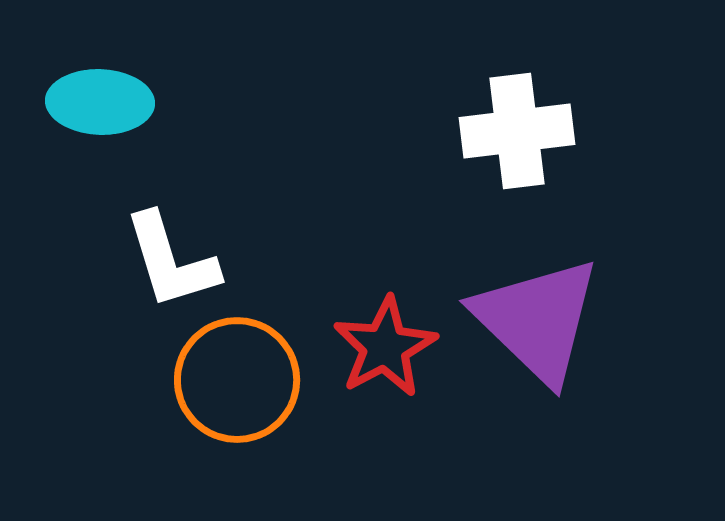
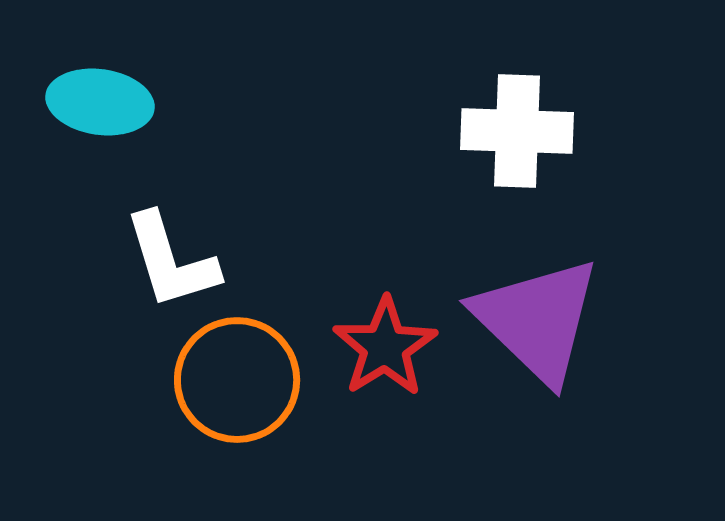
cyan ellipse: rotated 6 degrees clockwise
white cross: rotated 9 degrees clockwise
red star: rotated 4 degrees counterclockwise
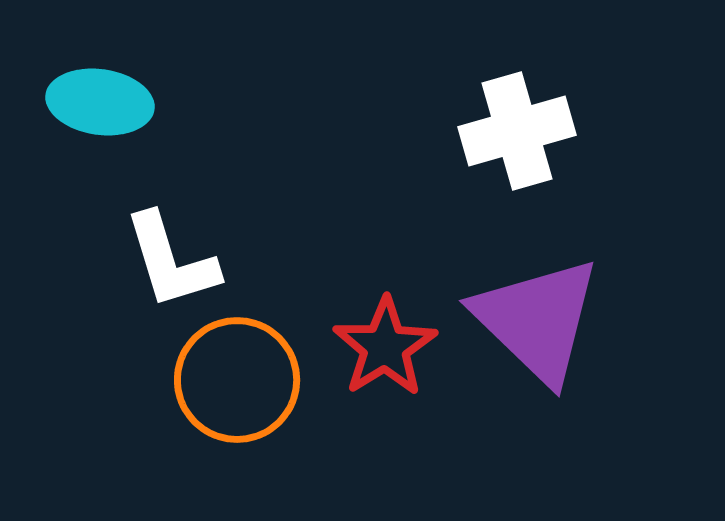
white cross: rotated 18 degrees counterclockwise
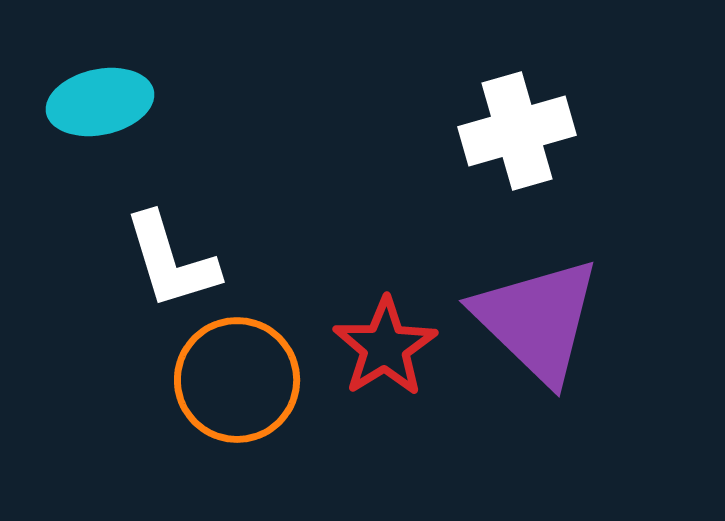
cyan ellipse: rotated 20 degrees counterclockwise
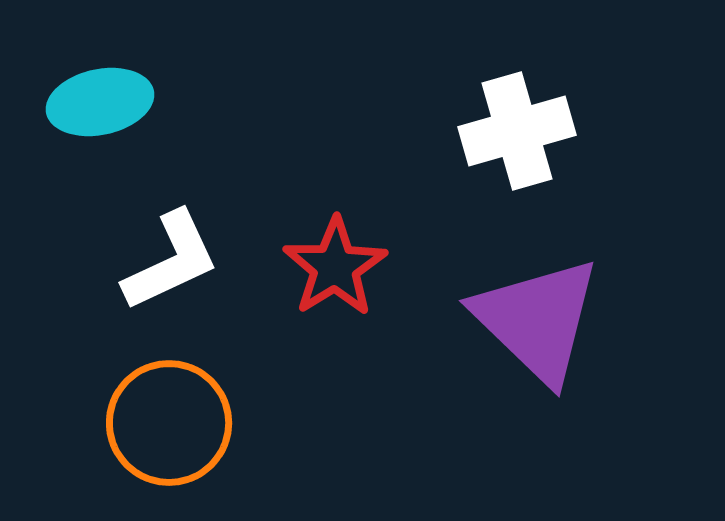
white L-shape: rotated 98 degrees counterclockwise
red star: moved 50 px left, 80 px up
orange circle: moved 68 px left, 43 px down
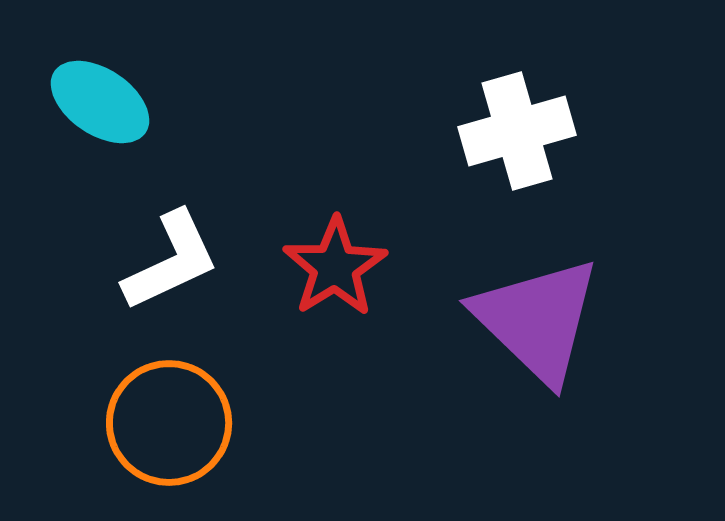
cyan ellipse: rotated 46 degrees clockwise
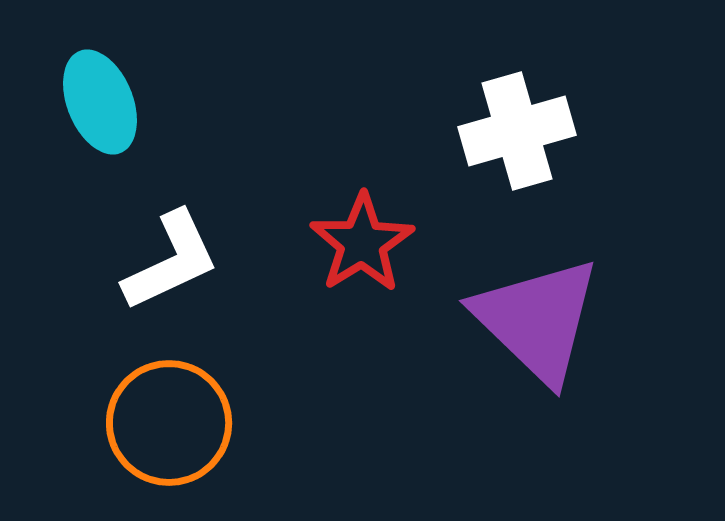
cyan ellipse: rotated 34 degrees clockwise
red star: moved 27 px right, 24 px up
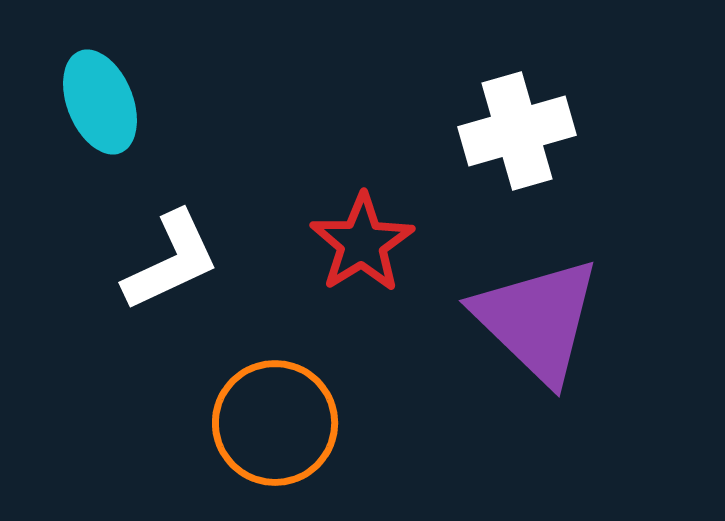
orange circle: moved 106 px right
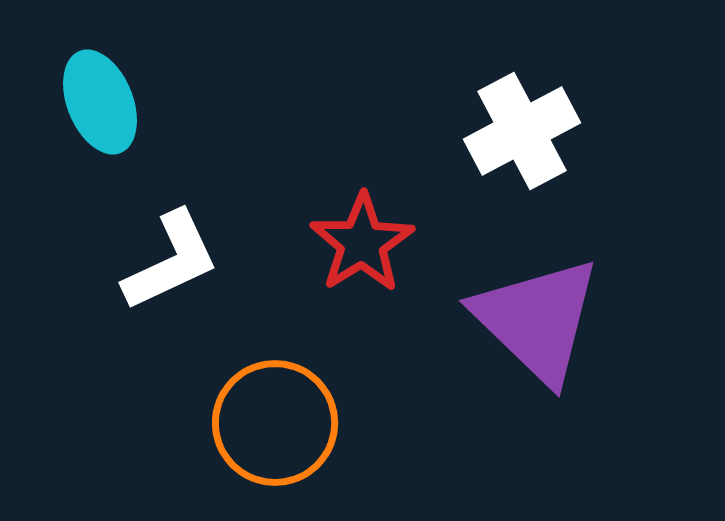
white cross: moved 5 px right; rotated 12 degrees counterclockwise
